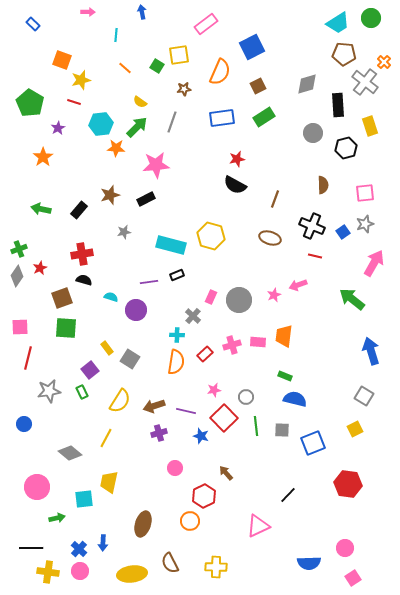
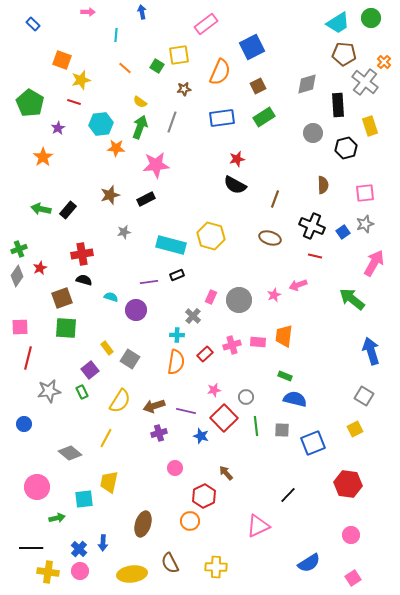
green arrow at (137, 127): moved 3 px right; rotated 25 degrees counterclockwise
black rectangle at (79, 210): moved 11 px left
pink circle at (345, 548): moved 6 px right, 13 px up
blue semicircle at (309, 563): rotated 30 degrees counterclockwise
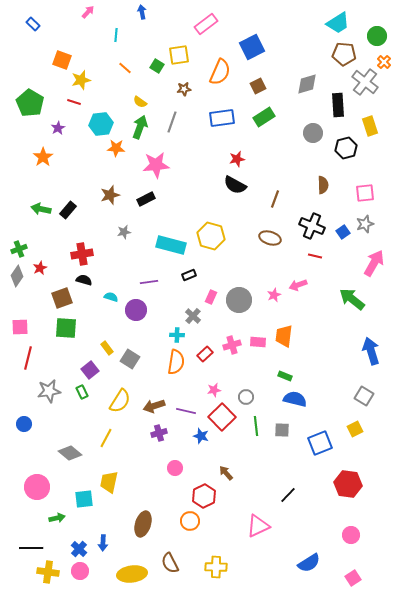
pink arrow at (88, 12): rotated 48 degrees counterclockwise
green circle at (371, 18): moved 6 px right, 18 px down
black rectangle at (177, 275): moved 12 px right
red square at (224, 418): moved 2 px left, 1 px up
blue square at (313, 443): moved 7 px right
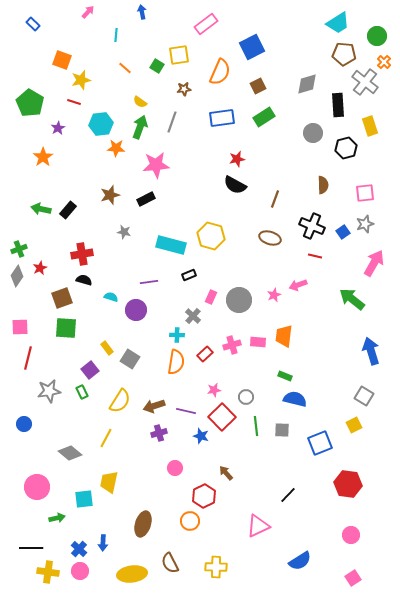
gray star at (124, 232): rotated 24 degrees clockwise
yellow square at (355, 429): moved 1 px left, 4 px up
blue semicircle at (309, 563): moved 9 px left, 2 px up
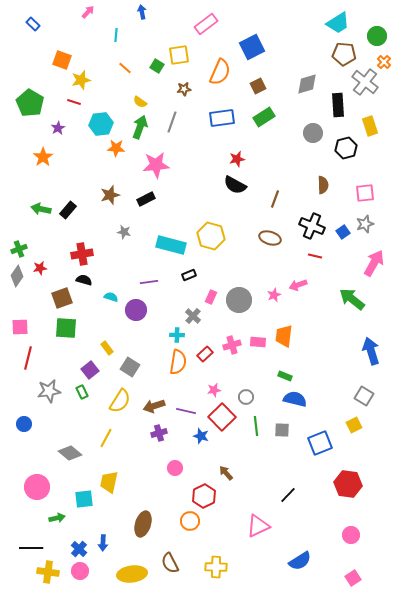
red star at (40, 268): rotated 16 degrees clockwise
gray square at (130, 359): moved 8 px down
orange semicircle at (176, 362): moved 2 px right
